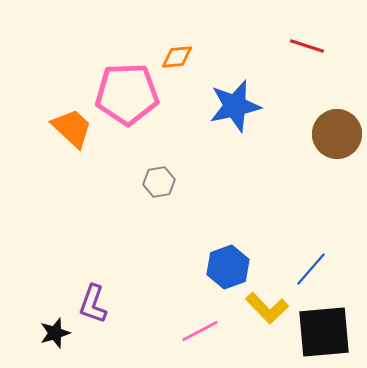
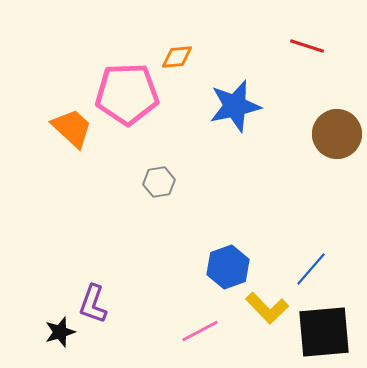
black star: moved 5 px right, 1 px up
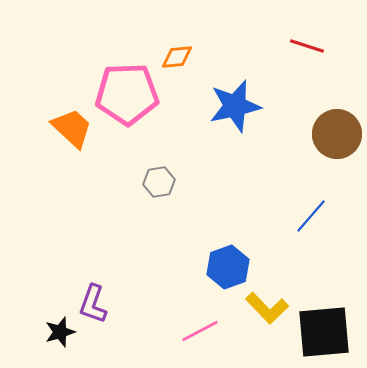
blue line: moved 53 px up
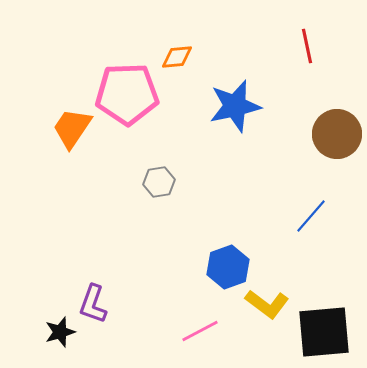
red line: rotated 60 degrees clockwise
orange trapezoid: rotated 99 degrees counterclockwise
yellow L-shape: moved 4 px up; rotated 9 degrees counterclockwise
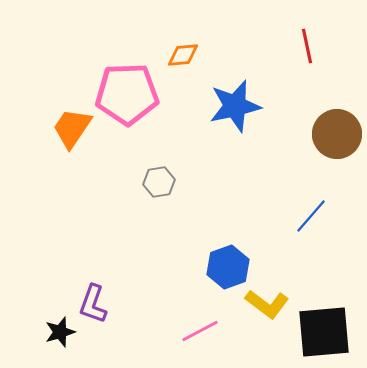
orange diamond: moved 6 px right, 2 px up
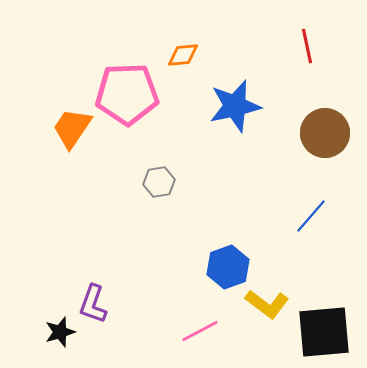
brown circle: moved 12 px left, 1 px up
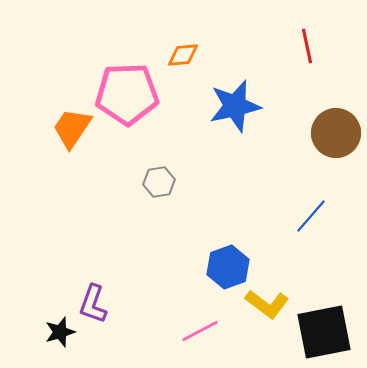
brown circle: moved 11 px right
black square: rotated 6 degrees counterclockwise
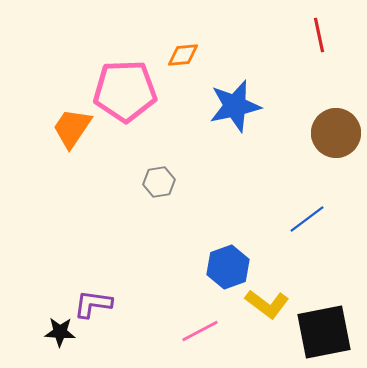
red line: moved 12 px right, 11 px up
pink pentagon: moved 2 px left, 3 px up
blue line: moved 4 px left, 3 px down; rotated 12 degrees clockwise
purple L-shape: rotated 78 degrees clockwise
black star: rotated 20 degrees clockwise
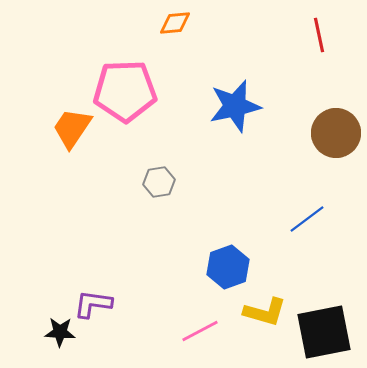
orange diamond: moved 8 px left, 32 px up
yellow L-shape: moved 2 px left, 8 px down; rotated 21 degrees counterclockwise
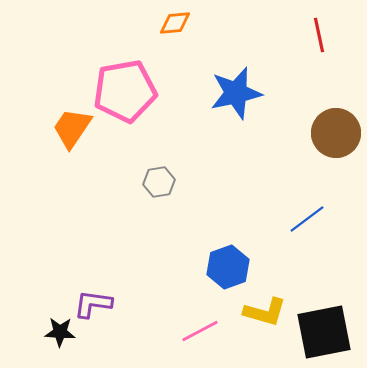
pink pentagon: rotated 8 degrees counterclockwise
blue star: moved 1 px right, 13 px up
